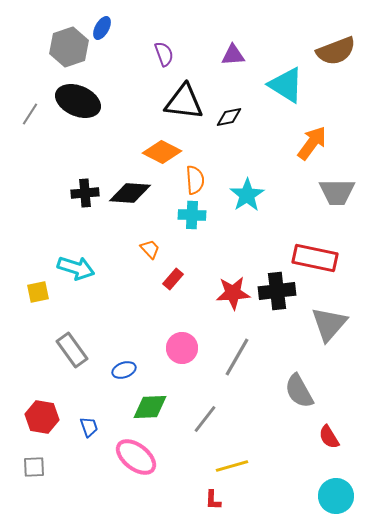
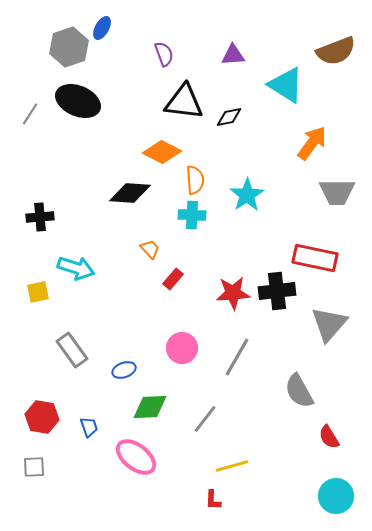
black cross at (85, 193): moved 45 px left, 24 px down
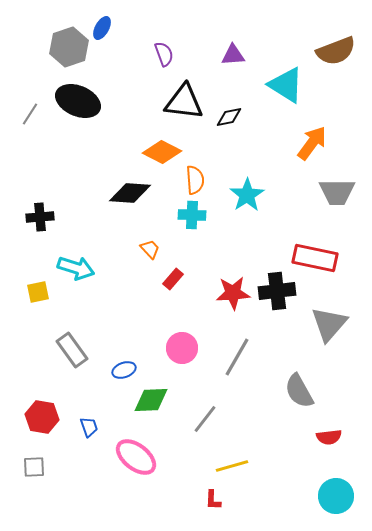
green diamond at (150, 407): moved 1 px right, 7 px up
red semicircle at (329, 437): rotated 65 degrees counterclockwise
